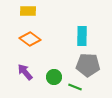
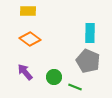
cyan rectangle: moved 8 px right, 3 px up
gray pentagon: moved 4 px up; rotated 20 degrees clockwise
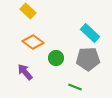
yellow rectangle: rotated 42 degrees clockwise
cyan rectangle: rotated 48 degrees counterclockwise
orange diamond: moved 3 px right, 3 px down
gray pentagon: moved 2 px up; rotated 25 degrees counterclockwise
green circle: moved 2 px right, 19 px up
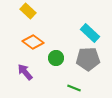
green line: moved 1 px left, 1 px down
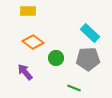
yellow rectangle: rotated 42 degrees counterclockwise
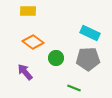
cyan rectangle: rotated 18 degrees counterclockwise
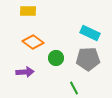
purple arrow: rotated 126 degrees clockwise
green line: rotated 40 degrees clockwise
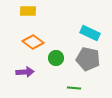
gray pentagon: rotated 15 degrees clockwise
green line: rotated 56 degrees counterclockwise
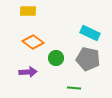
purple arrow: moved 3 px right
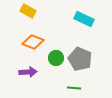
yellow rectangle: rotated 28 degrees clockwise
cyan rectangle: moved 6 px left, 14 px up
orange diamond: rotated 15 degrees counterclockwise
gray pentagon: moved 8 px left; rotated 10 degrees clockwise
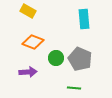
cyan rectangle: rotated 60 degrees clockwise
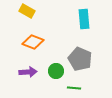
yellow rectangle: moved 1 px left
green circle: moved 13 px down
